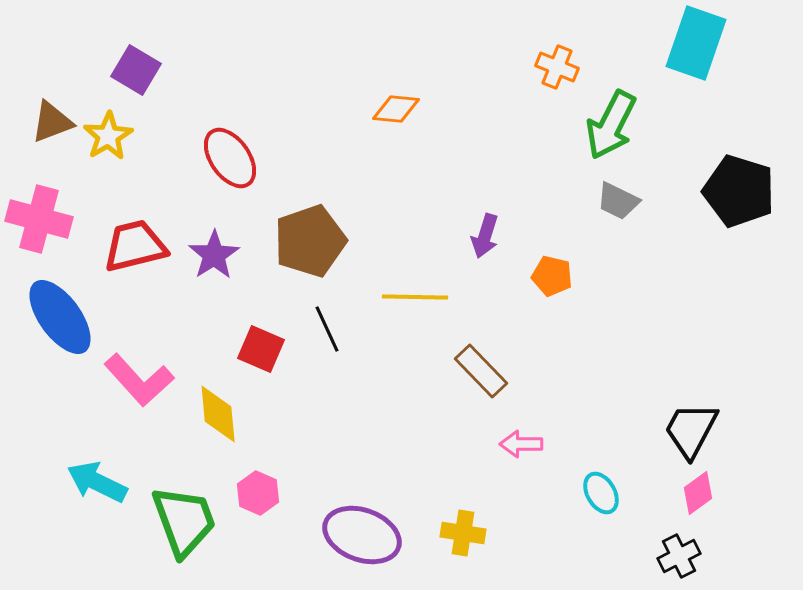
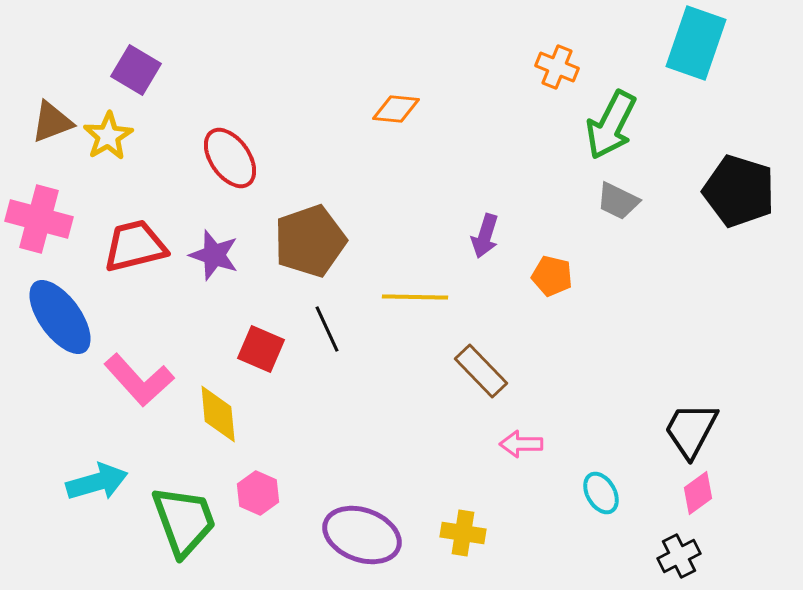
purple star: rotated 21 degrees counterclockwise
cyan arrow: rotated 138 degrees clockwise
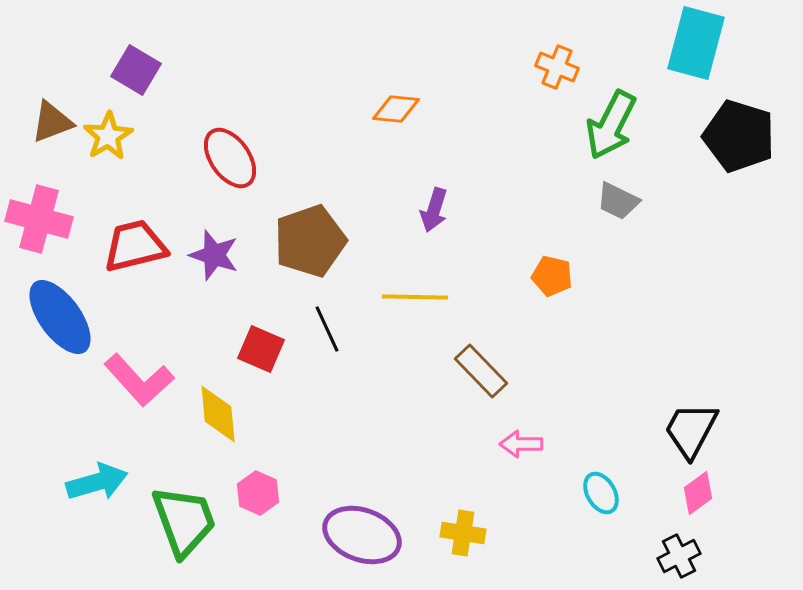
cyan rectangle: rotated 4 degrees counterclockwise
black pentagon: moved 55 px up
purple arrow: moved 51 px left, 26 px up
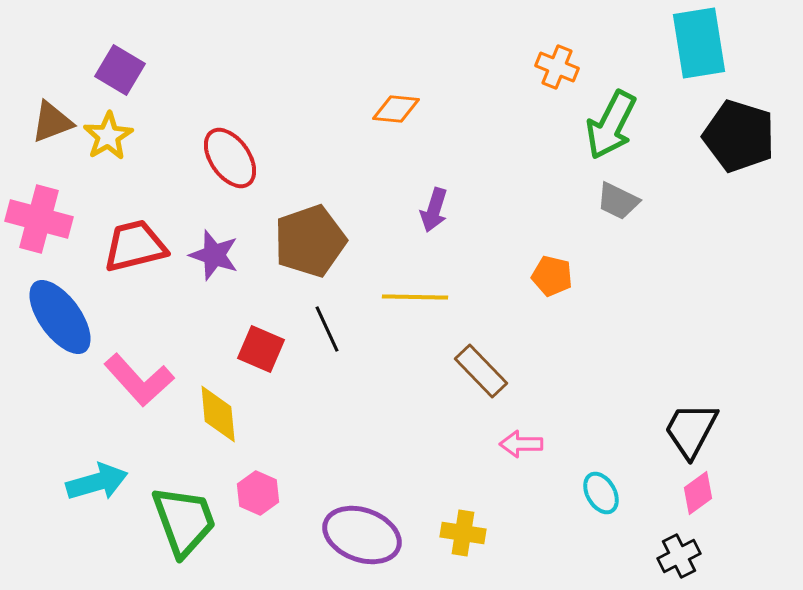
cyan rectangle: moved 3 px right; rotated 24 degrees counterclockwise
purple square: moved 16 px left
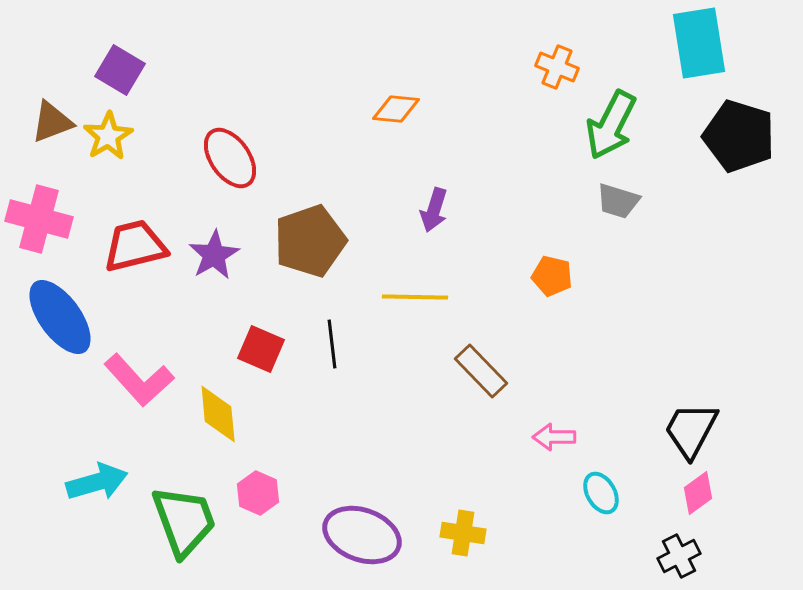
gray trapezoid: rotated 9 degrees counterclockwise
purple star: rotated 24 degrees clockwise
black line: moved 5 px right, 15 px down; rotated 18 degrees clockwise
pink arrow: moved 33 px right, 7 px up
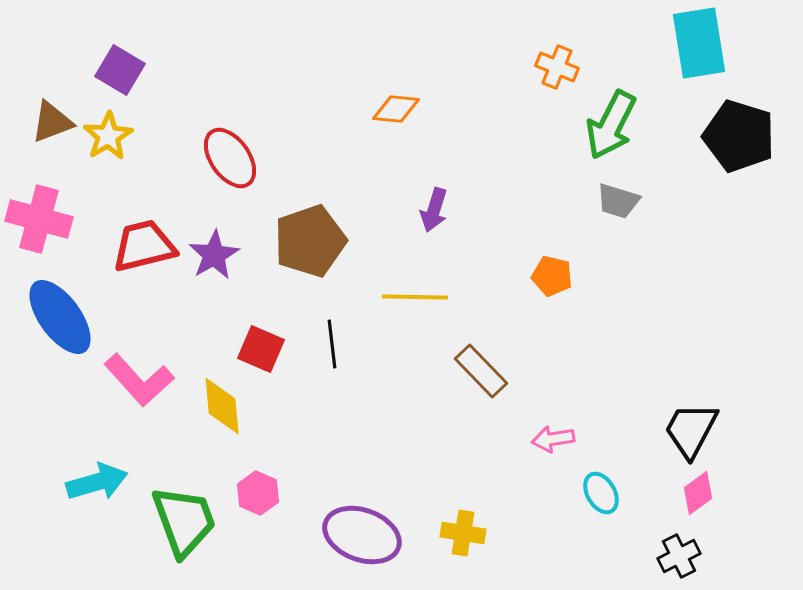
red trapezoid: moved 9 px right
yellow diamond: moved 4 px right, 8 px up
pink arrow: moved 1 px left, 2 px down; rotated 9 degrees counterclockwise
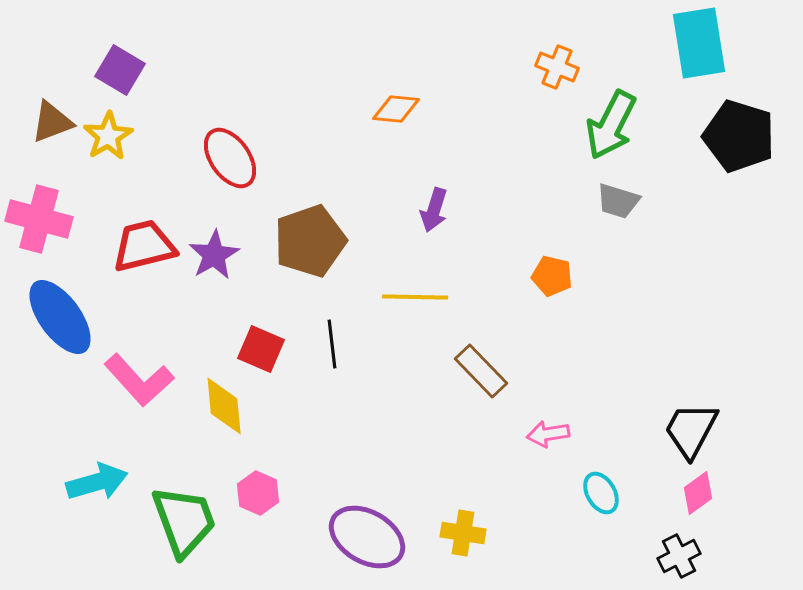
yellow diamond: moved 2 px right
pink arrow: moved 5 px left, 5 px up
purple ellipse: moved 5 px right, 2 px down; rotated 10 degrees clockwise
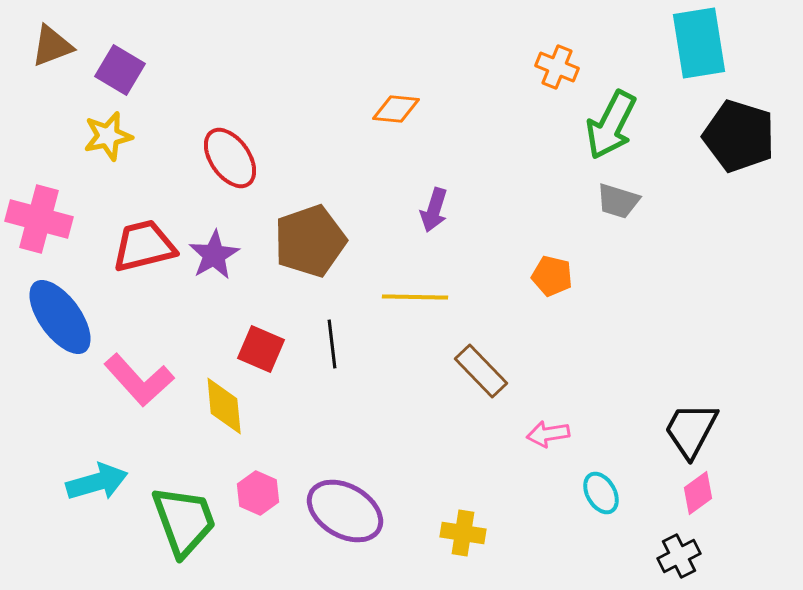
brown triangle: moved 76 px up
yellow star: rotated 18 degrees clockwise
purple ellipse: moved 22 px left, 26 px up
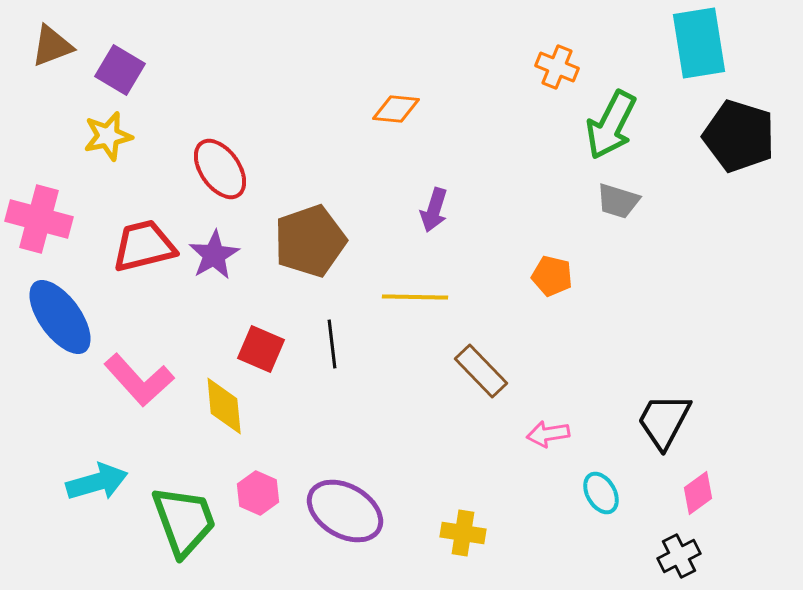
red ellipse: moved 10 px left, 11 px down
black trapezoid: moved 27 px left, 9 px up
